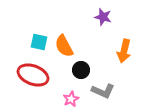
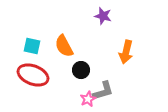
purple star: moved 1 px up
cyan square: moved 7 px left, 4 px down
orange arrow: moved 2 px right, 1 px down
gray L-shape: rotated 40 degrees counterclockwise
pink star: moved 17 px right
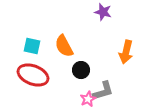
purple star: moved 4 px up
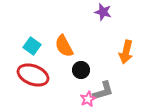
cyan square: rotated 24 degrees clockwise
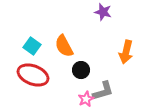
pink star: moved 2 px left
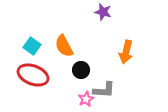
gray L-shape: moved 1 px right, 1 px up; rotated 20 degrees clockwise
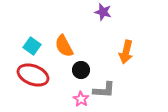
pink star: moved 5 px left; rotated 14 degrees counterclockwise
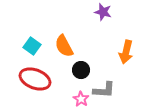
red ellipse: moved 2 px right, 4 px down
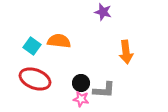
orange semicircle: moved 5 px left, 5 px up; rotated 125 degrees clockwise
orange arrow: rotated 20 degrees counterclockwise
black circle: moved 13 px down
pink star: rotated 21 degrees counterclockwise
